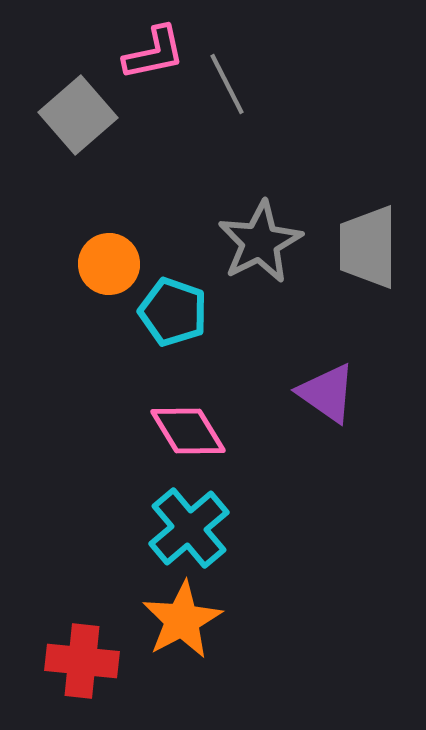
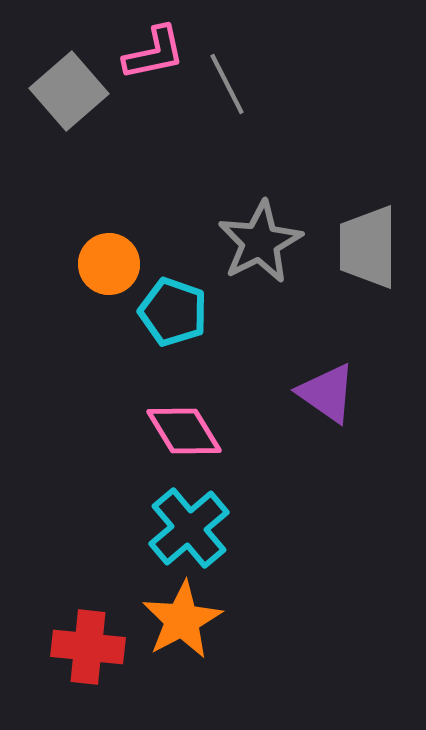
gray square: moved 9 px left, 24 px up
pink diamond: moved 4 px left
red cross: moved 6 px right, 14 px up
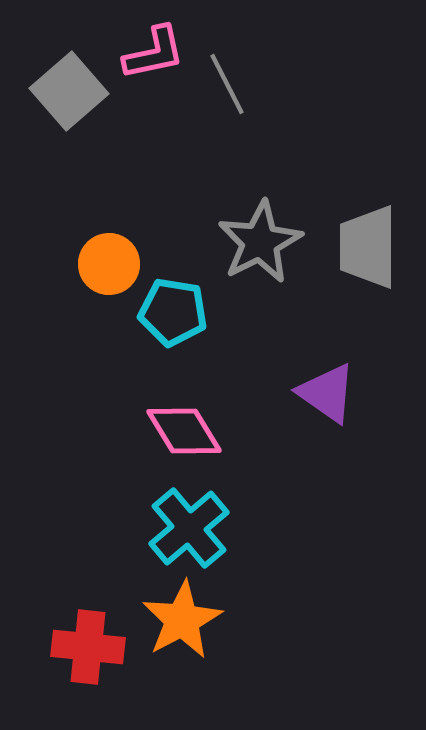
cyan pentagon: rotated 10 degrees counterclockwise
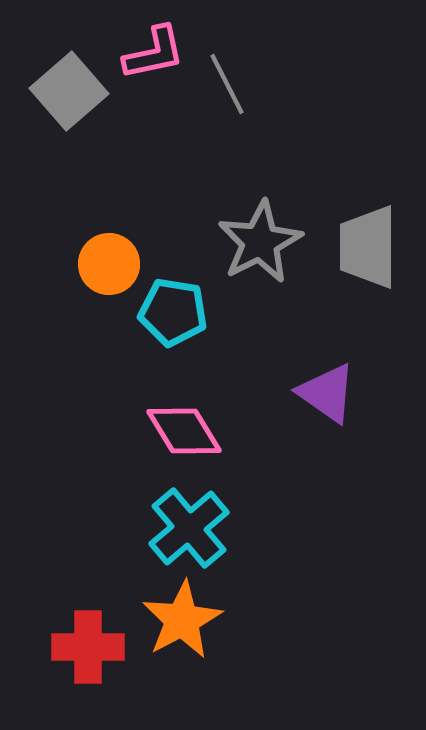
red cross: rotated 6 degrees counterclockwise
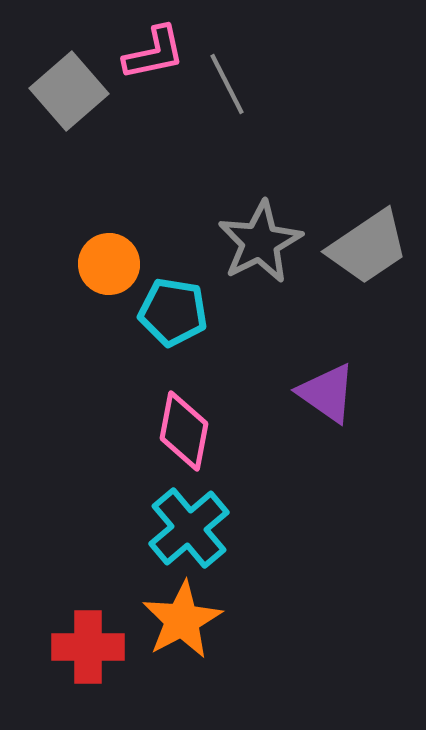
gray trapezoid: rotated 124 degrees counterclockwise
pink diamond: rotated 42 degrees clockwise
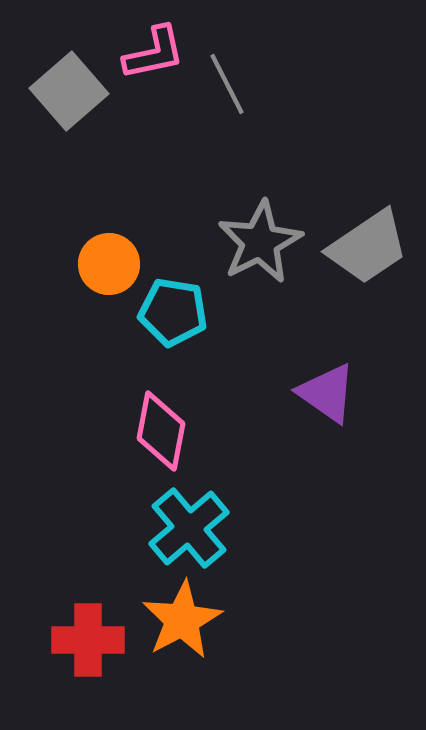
pink diamond: moved 23 px left
red cross: moved 7 px up
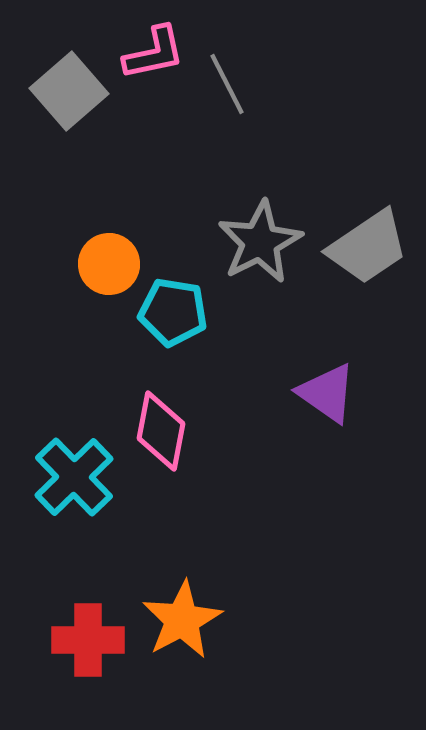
cyan cross: moved 115 px left, 51 px up; rotated 4 degrees counterclockwise
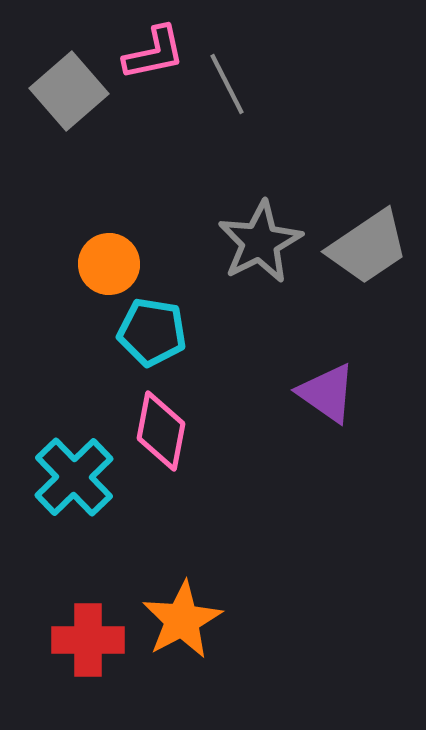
cyan pentagon: moved 21 px left, 20 px down
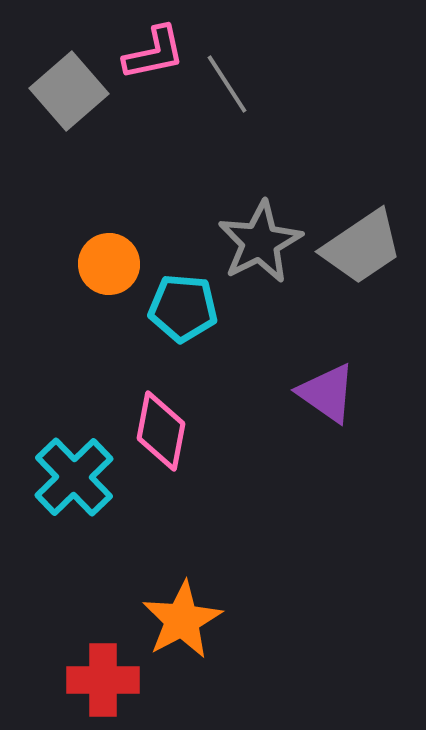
gray line: rotated 6 degrees counterclockwise
gray trapezoid: moved 6 px left
cyan pentagon: moved 31 px right, 24 px up; rotated 4 degrees counterclockwise
red cross: moved 15 px right, 40 px down
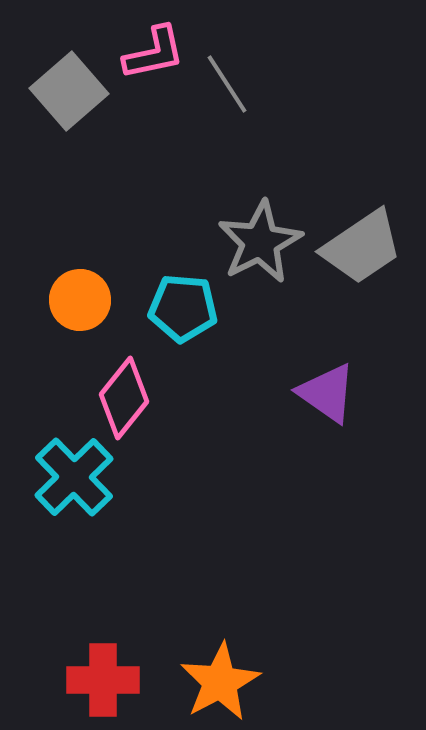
orange circle: moved 29 px left, 36 px down
pink diamond: moved 37 px left, 33 px up; rotated 28 degrees clockwise
orange star: moved 38 px right, 62 px down
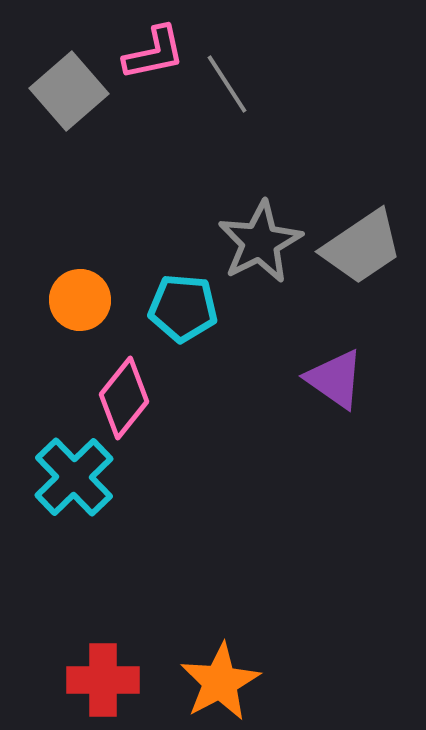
purple triangle: moved 8 px right, 14 px up
